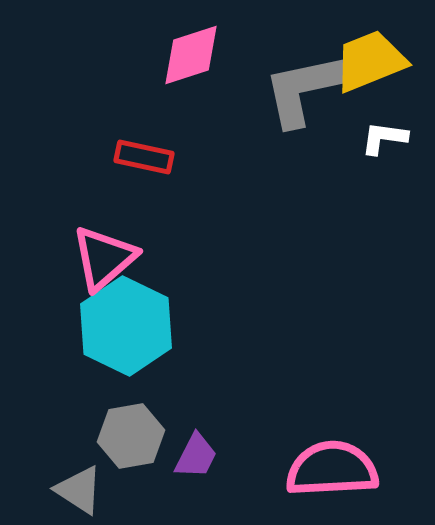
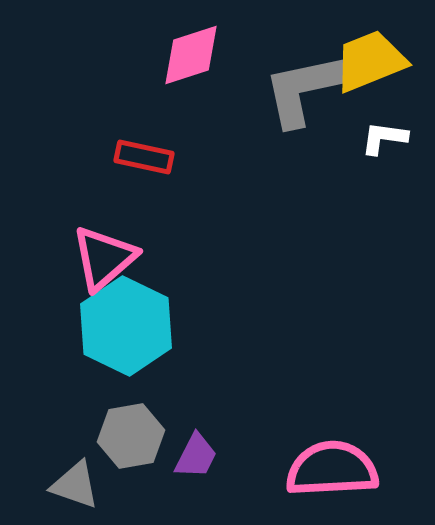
gray triangle: moved 4 px left, 5 px up; rotated 14 degrees counterclockwise
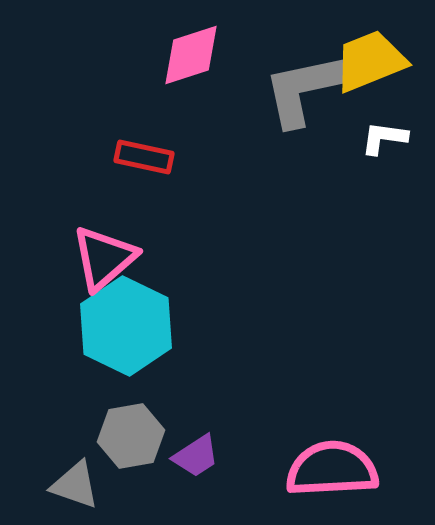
purple trapezoid: rotated 30 degrees clockwise
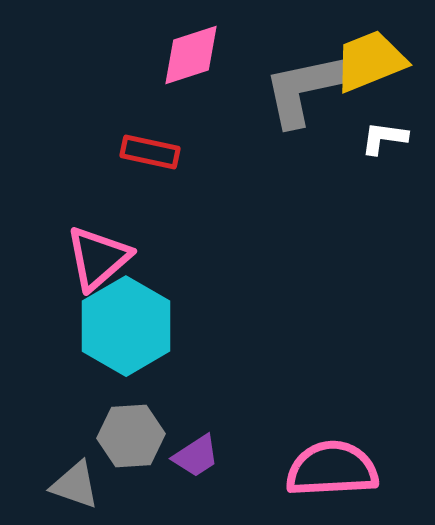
red rectangle: moved 6 px right, 5 px up
pink triangle: moved 6 px left
cyan hexagon: rotated 4 degrees clockwise
gray hexagon: rotated 6 degrees clockwise
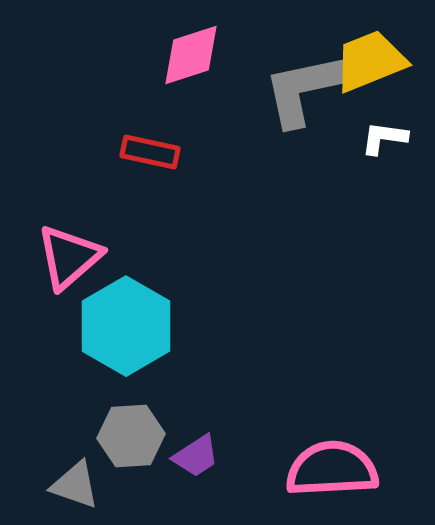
pink triangle: moved 29 px left, 1 px up
